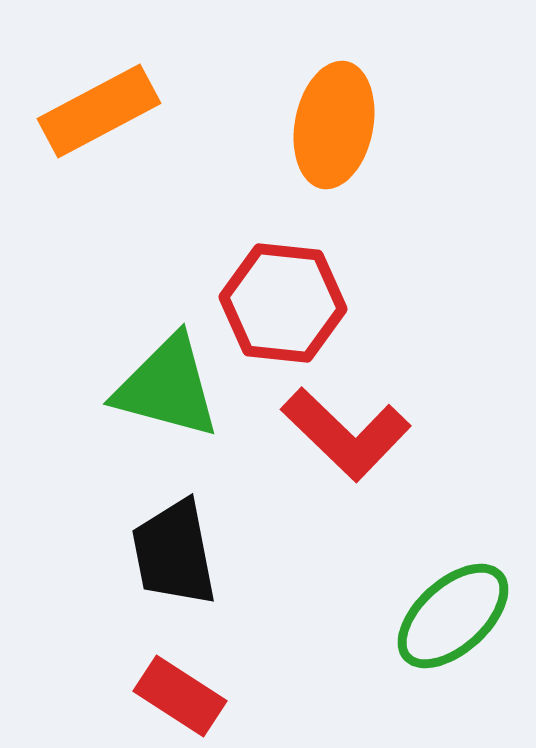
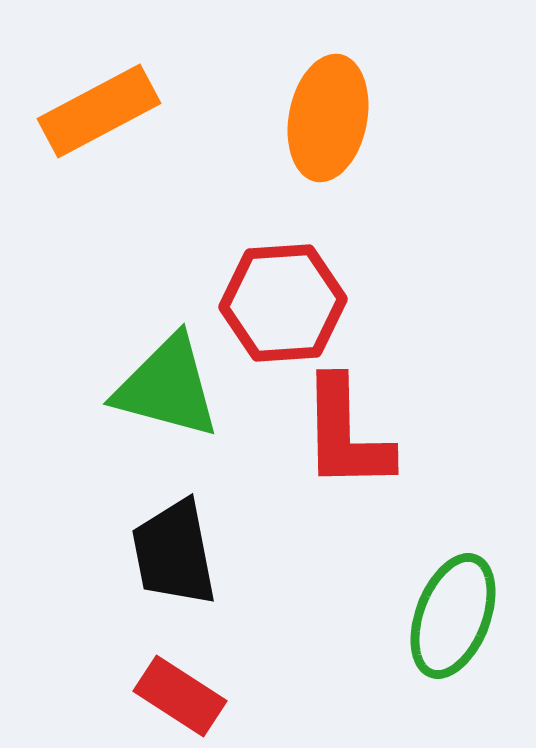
orange ellipse: moved 6 px left, 7 px up
red hexagon: rotated 10 degrees counterclockwise
red L-shape: rotated 45 degrees clockwise
green ellipse: rotated 27 degrees counterclockwise
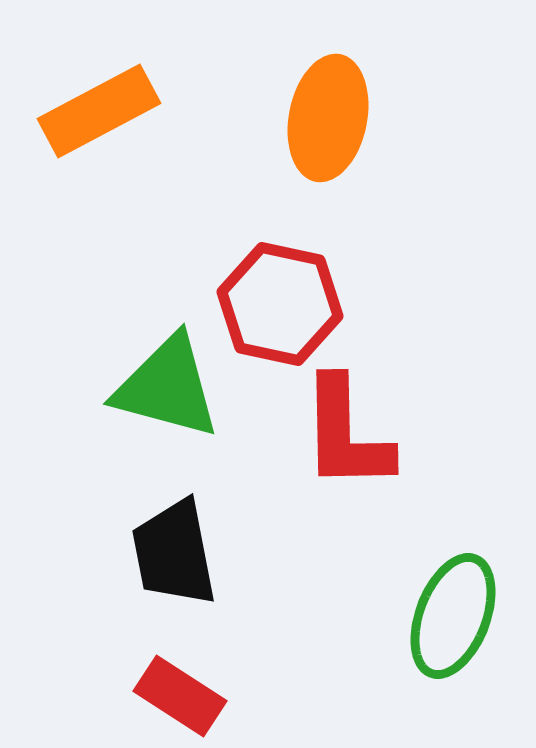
red hexagon: moved 3 px left, 1 px down; rotated 16 degrees clockwise
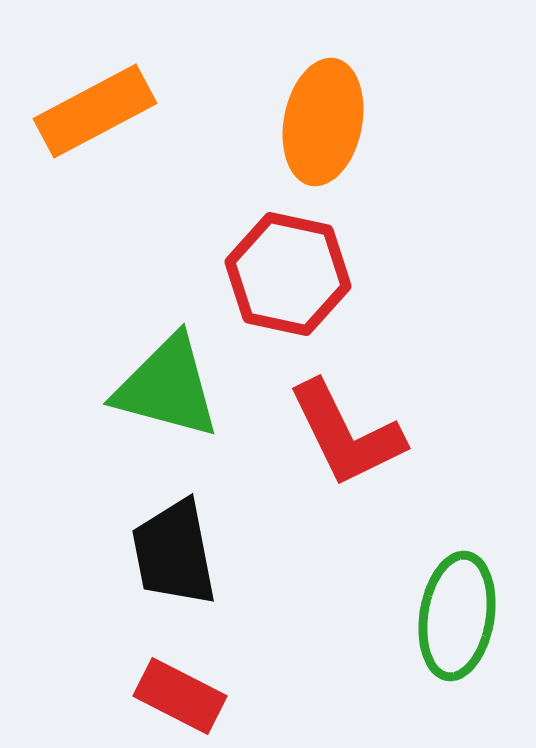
orange rectangle: moved 4 px left
orange ellipse: moved 5 px left, 4 px down
red hexagon: moved 8 px right, 30 px up
red L-shape: rotated 25 degrees counterclockwise
green ellipse: moved 4 px right; rotated 12 degrees counterclockwise
red rectangle: rotated 6 degrees counterclockwise
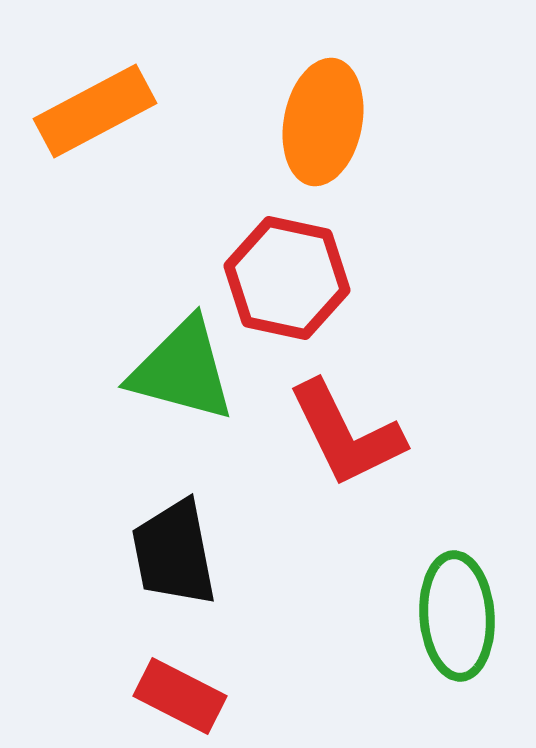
red hexagon: moved 1 px left, 4 px down
green triangle: moved 15 px right, 17 px up
green ellipse: rotated 13 degrees counterclockwise
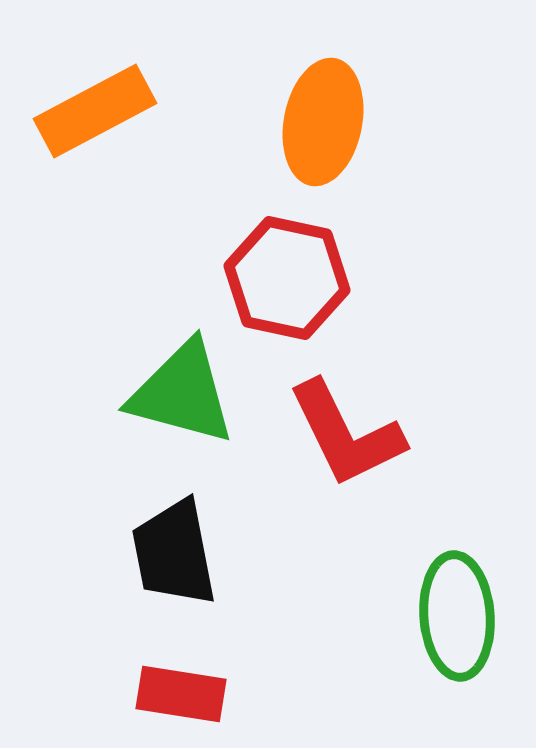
green triangle: moved 23 px down
red rectangle: moved 1 px right, 2 px up; rotated 18 degrees counterclockwise
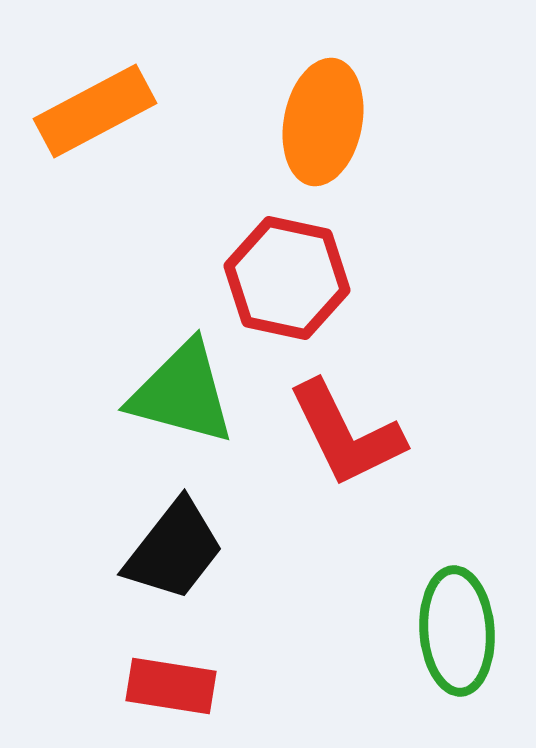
black trapezoid: moved 3 px up; rotated 131 degrees counterclockwise
green ellipse: moved 15 px down
red rectangle: moved 10 px left, 8 px up
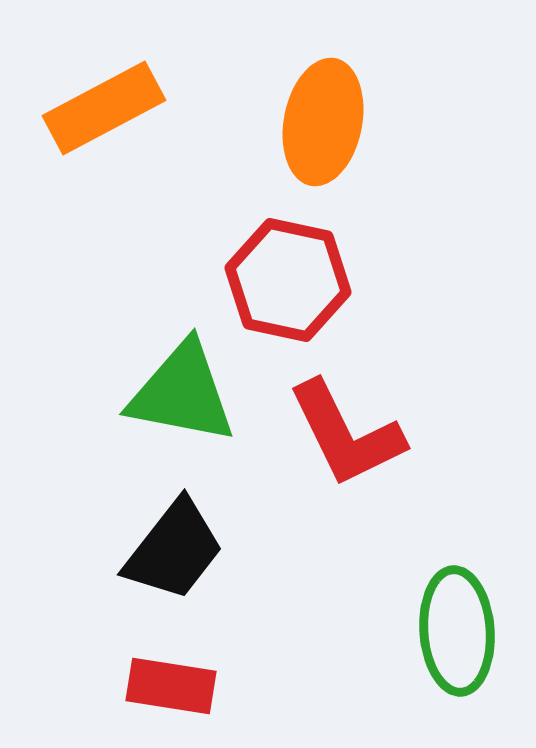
orange rectangle: moved 9 px right, 3 px up
red hexagon: moved 1 px right, 2 px down
green triangle: rotated 4 degrees counterclockwise
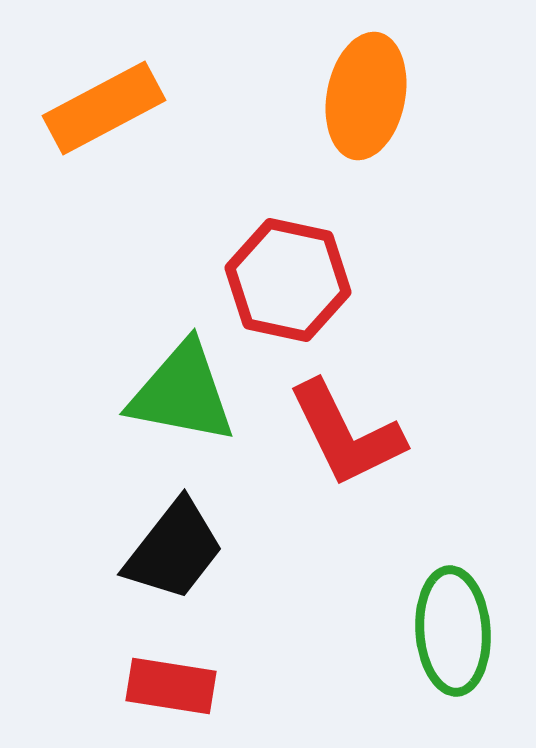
orange ellipse: moved 43 px right, 26 px up
green ellipse: moved 4 px left
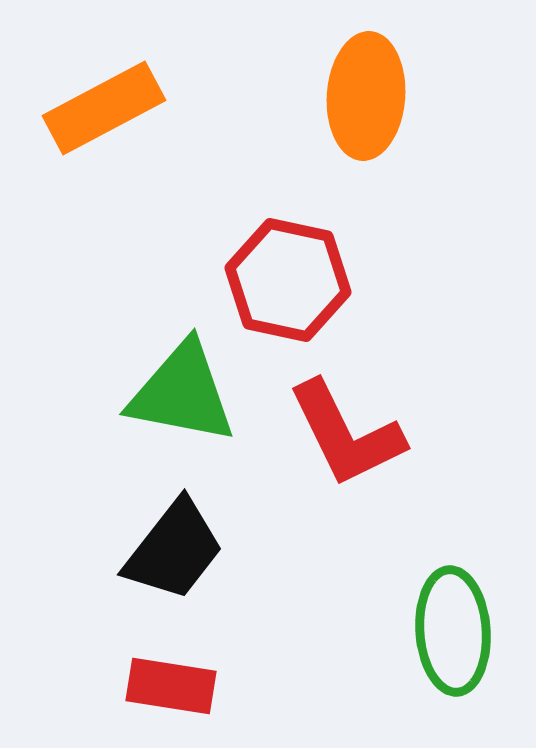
orange ellipse: rotated 7 degrees counterclockwise
